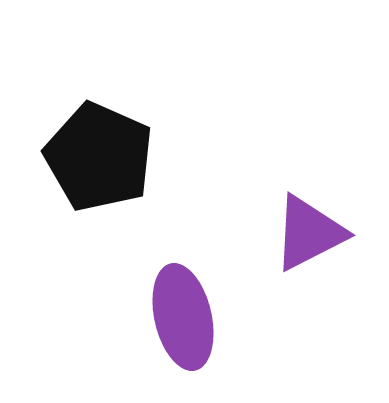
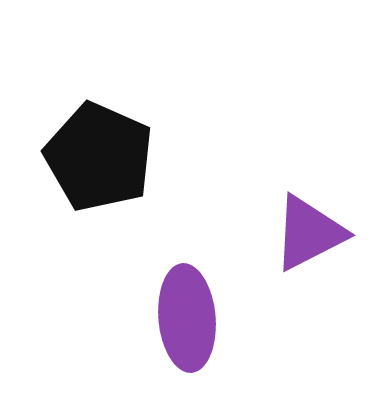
purple ellipse: moved 4 px right, 1 px down; rotated 8 degrees clockwise
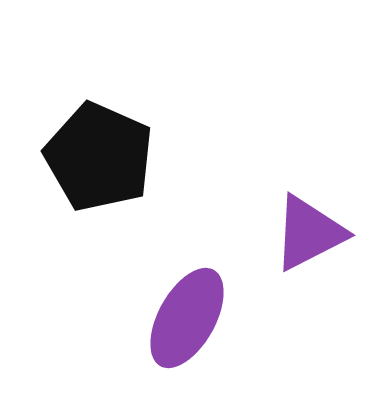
purple ellipse: rotated 34 degrees clockwise
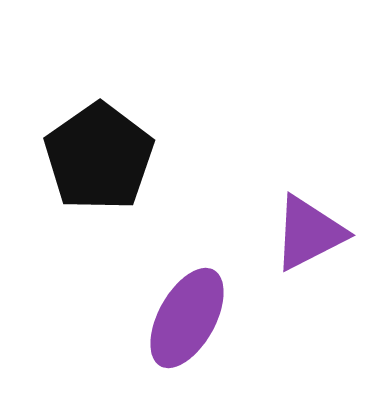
black pentagon: rotated 13 degrees clockwise
